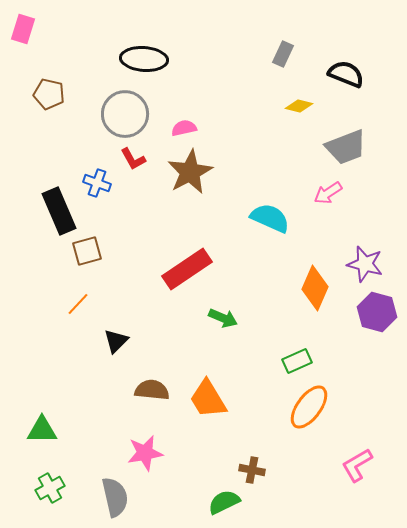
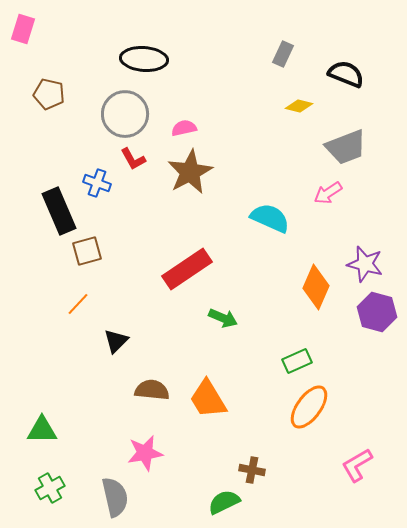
orange diamond: moved 1 px right, 1 px up
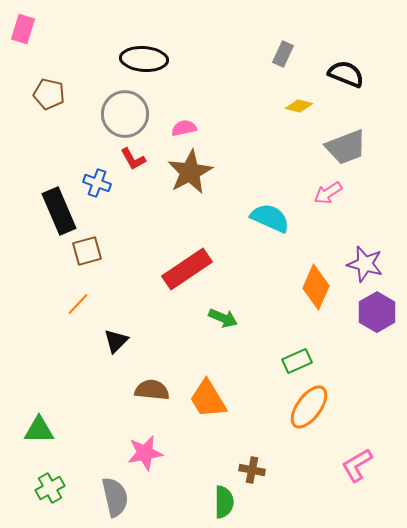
purple hexagon: rotated 15 degrees clockwise
green triangle: moved 3 px left
green semicircle: rotated 116 degrees clockwise
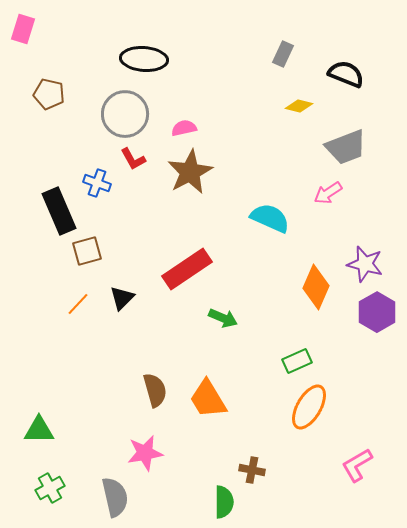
black triangle: moved 6 px right, 43 px up
brown semicircle: moved 3 px right; rotated 68 degrees clockwise
orange ellipse: rotated 6 degrees counterclockwise
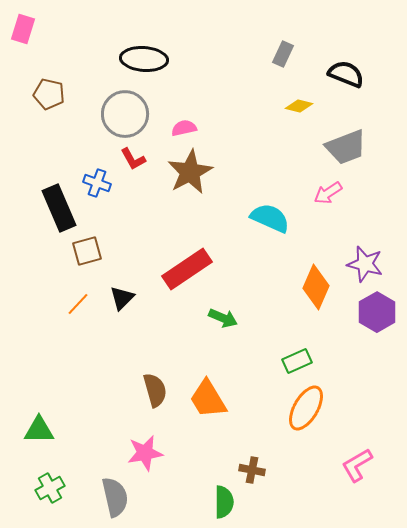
black rectangle: moved 3 px up
orange ellipse: moved 3 px left, 1 px down
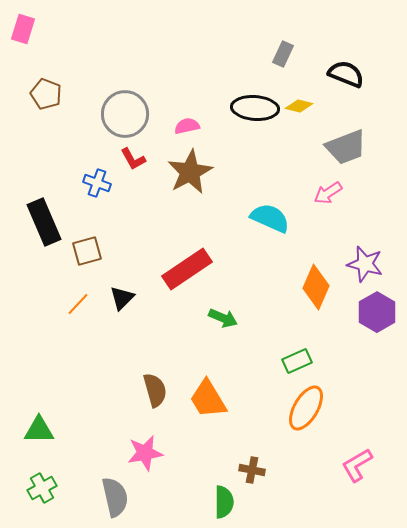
black ellipse: moved 111 px right, 49 px down
brown pentagon: moved 3 px left; rotated 8 degrees clockwise
pink semicircle: moved 3 px right, 2 px up
black rectangle: moved 15 px left, 14 px down
green cross: moved 8 px left
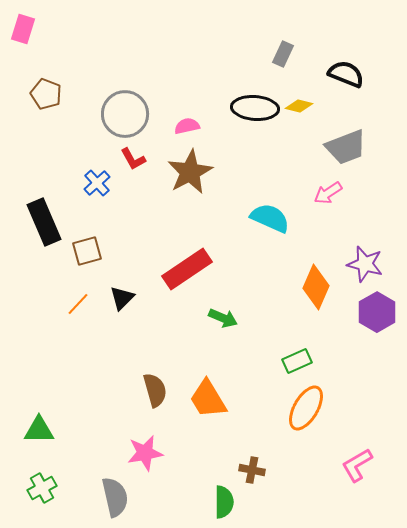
blue cross: rotated 28 degrees clockwise
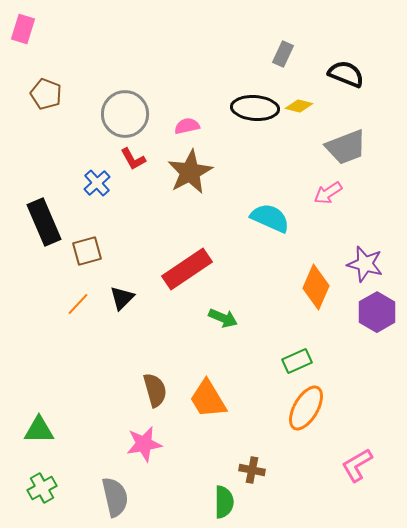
pink star: moved 1 px left, 9 px up
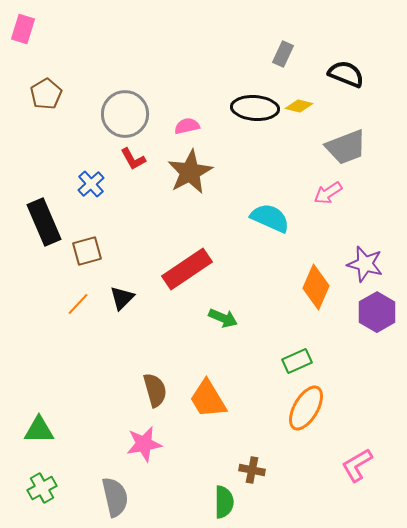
brown pentagon: rotated 20 degrees clockwise
blue cross: moved 6 px left, 1 px down
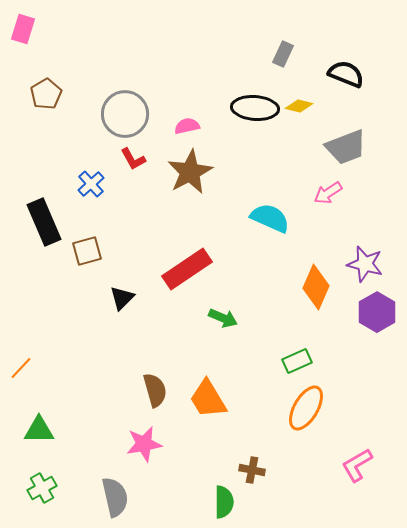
orange line: moved 57 px left, 64 px down
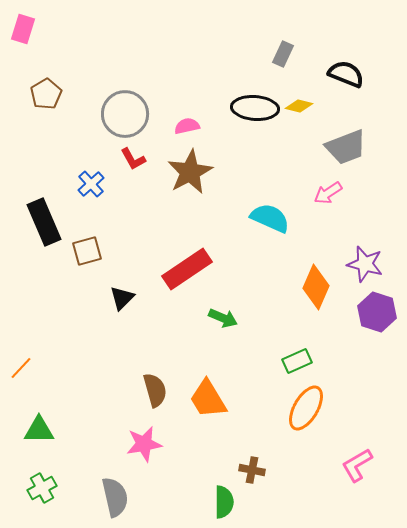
purple hexagon: rotated 12 degrees counterclockwise
